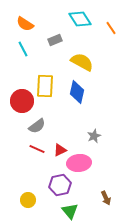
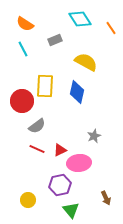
yellow semicircle: moved 4 px right
green triangle: moved 1 px right, 1 px up
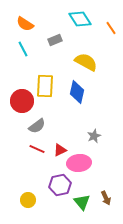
green triangle: moved 11 px right, 8 px up
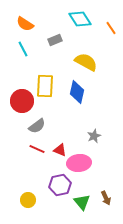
red triangle: rotated 48 degrees clockwise
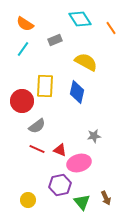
cyan line: rotated 63 degrees clockwise
gray star: rotated 16 degrees clockwise
pink ellipse: rotated 10 degrees counterclockwise
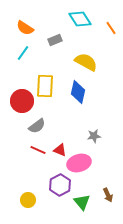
orange semicircle: moved 4 px down
cyan line: moved 4 px down
blue diamond: moved 1 px right
red line: moved 1 px right, 1 px down
purple hexagon: rotated 15 degrees counterclockwise
brown arrow: moved 2 px right, 3 px up
